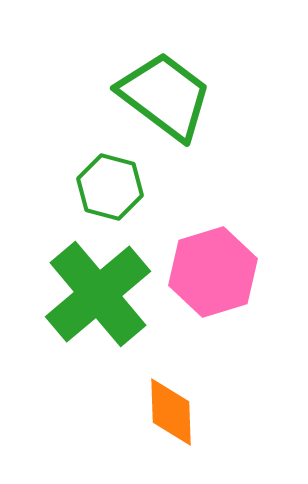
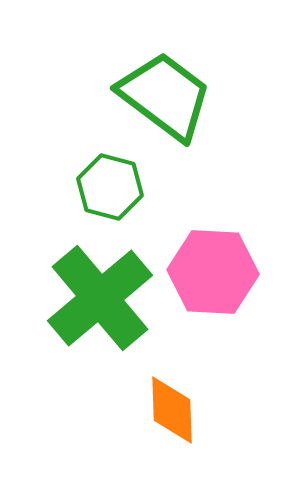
pink hexagon: rotated 20 degrees clockwise
green cross: moved 2 px right, 4 px down
orange diamond: moved 1 px right, 2 px up
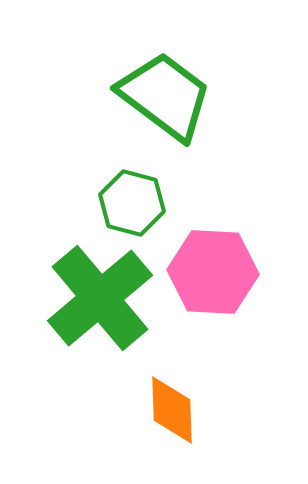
green hexagon: moved 22 px right, 16 px down
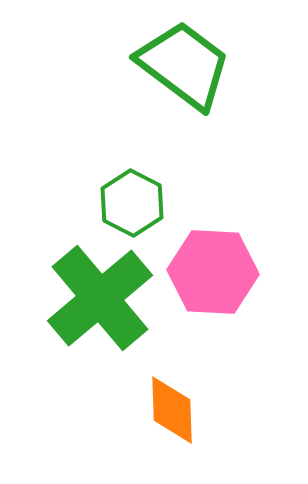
green trapezoid: moved 19 px right, 31 px up
green hexagon: rotated 12 degrees clockwise
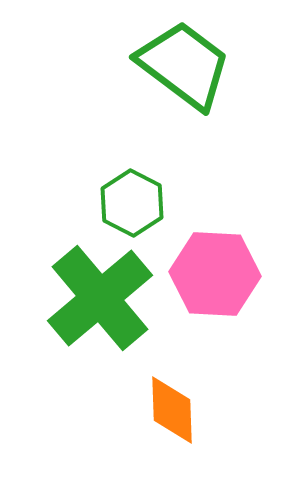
pink hexagon: moved 2 px right, 2 px down
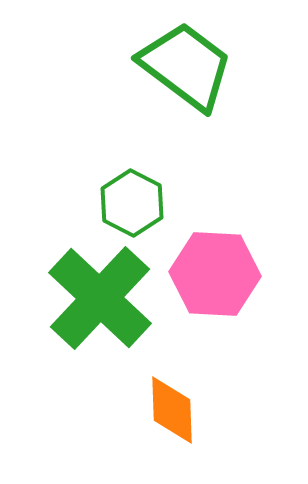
green trapezoid: moved 2 px right, 1 px down
green cross: rotated 7 degrees counterclockwise
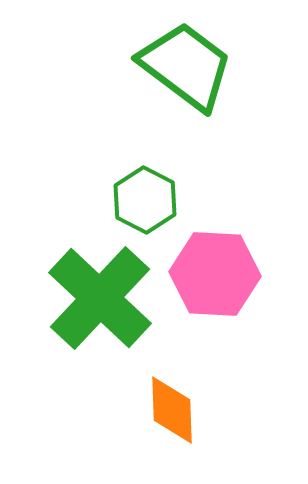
green hexagon: moved 13 px right, 3 px up
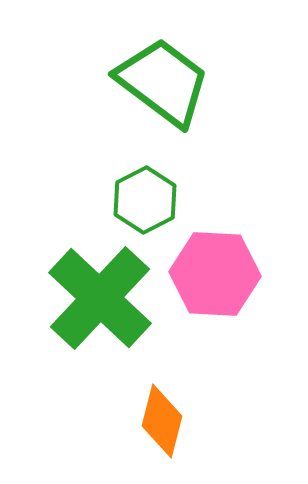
green trapezoid: moved 23 px left, 16 px down
green hexagon: rotated 6 degrees clockwise
orange diamond: moved 10 px left, 11 px down; rotated 16 degrees clockwise
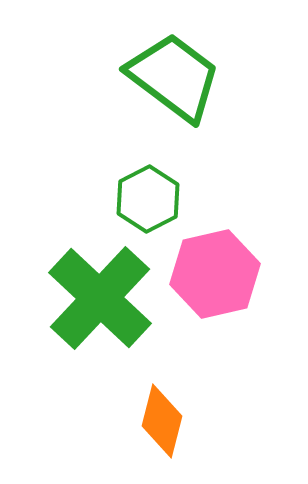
green trapezoid: moved 11 px right, 5 px up
green hexagon: moved 3 px right, 1 px up
pink hexagon: rotated 16 degrees counterclockwise
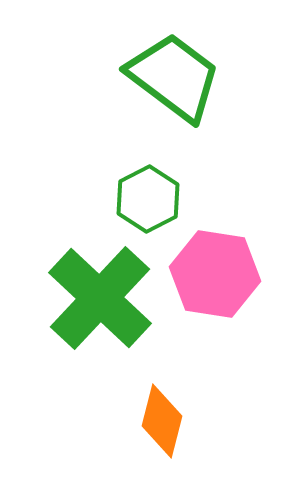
pink hexagon: rotated 22 degrees clockwise
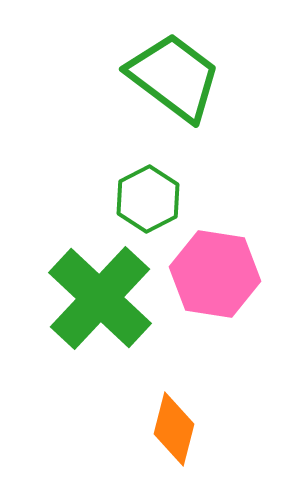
orange diamond: moved 12 px right, 8 px down
